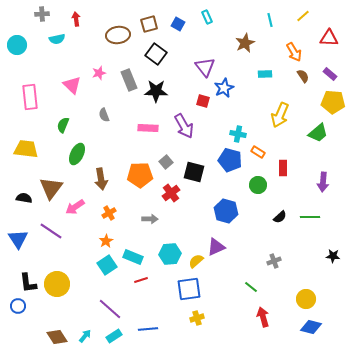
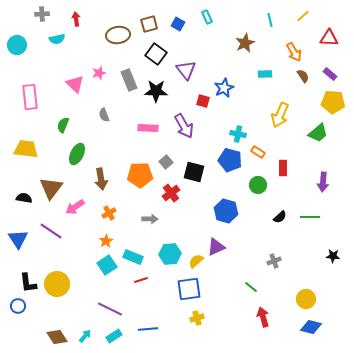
purple triangle at (205, 67): moved 19 px left, 3 px down
pink triangle at (72, 85): moved 3 px right, 1 px up
purple line at (110, 309): rotated 15 degrees counterclockwise
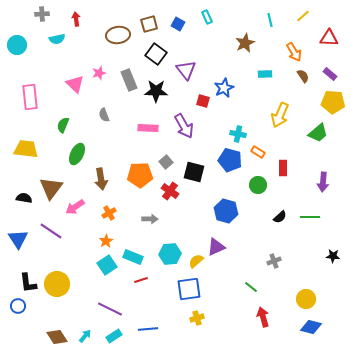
red cross at (171, 193): moved 1 px left, 2 px up; rotated 18 degrees counterclockwise
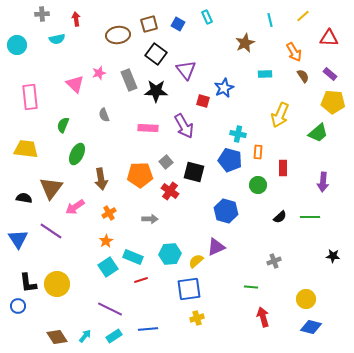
orange rectangle at (258, 152): rotated 64 degrees clockwise
cyan square at (107, 265): moved 1 px right, 2 px down
green line at (251, 287): rotated 32 degrees counterclockwise
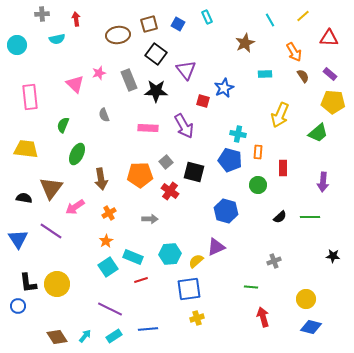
cyan line at (270, 20): rotated 16 degrees counterclockwise
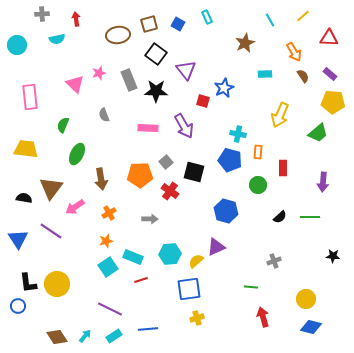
orange star at (106, 241): rotated 16 degrees clockwise
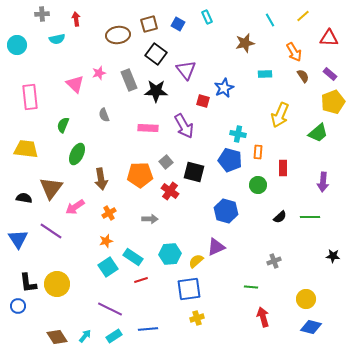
brown star at (245, 43): rotated 12 degrees clockwise
yellow pentagon at (333, 102): rotated 25 degrees counterclockwise
cyan rectangle at (133, 257): rotated 12 degrees clockwise
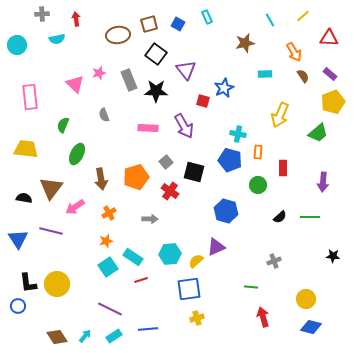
orange pentagon at (140, 175): moved 4 px left, 2 px down; rotated 15 degrees counterclockwise
purple line at (51, 231): rotated 20 degrees counterclockwise
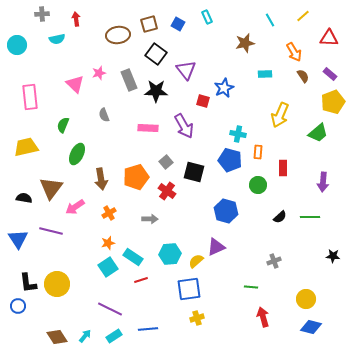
yellow trapezoid at (26, 149): moved 2 px up; rotated 20 degrees counterclockwise
red cross at (170, 191): moved 3 px left
orange star at (106, 241): moved 2 px right, 2 px down
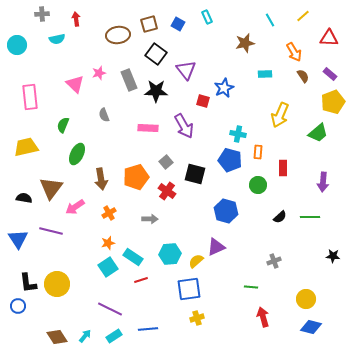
black square at (194, 172): moved 1 px right, 2 px down
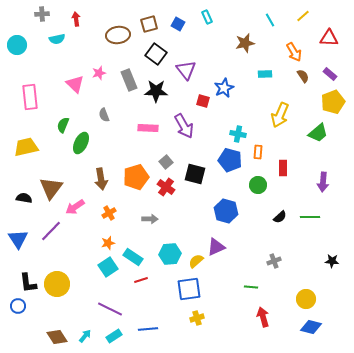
green ellipse at (77, 154): moved 4 px right, 11 px up
red cross at (167, 191): moved 1 px left, 4 px up
purple line at (51, 231): rotated 60 degrees counterclockwise
black star at (333, 256): moved 1 px left, 5 px down
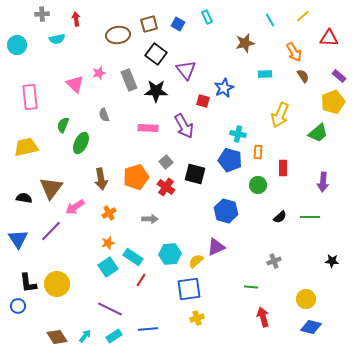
purple rectangle at (330, 74): moved 9 px right, 2 px down
red line at (141, 280): rotated 40 degrees counterclockwise
